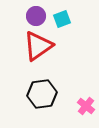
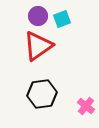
purple circle: moved 2 px right
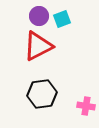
purple circle: moved 1 px right
red triangle: rotated 8 degrees clockwise
pink cross: rotated 30 degrees counterclockwise
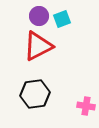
black hexagon: moved 7 px left
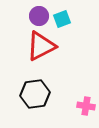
red triangle: moved 3 px right
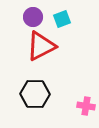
purple circle: moved 6 px left, 1 px down
black hexagon: rotated 8 degrees clockwise
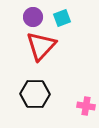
cyan square: moved 1 px up
red triangle: rotated 20 degrees counterclockwise
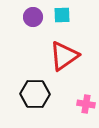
cyan square: moved 3 px up; rotated 18 degrees clockwise
red triangle: moved 23 px right, 10 px down; rotated 12 degrees clockwise
pink cross: moved 2 px up
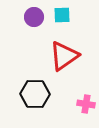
purple circle: moved 1 px right
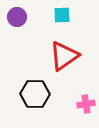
purple circle: moved 17 px left
pink cross: rotated 18 degrees counterclockwise
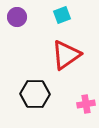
cyan square: rotated 18 degrees counterclockwise
red triangle: moved 2 px right, 1 px up
